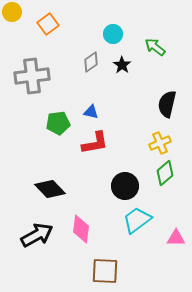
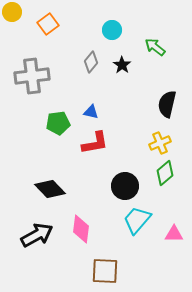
cyan circle: moved 1 px left, 4 px up
gray diamond: rotated 15 degrees counterclockwise
cyan trapezoid: rotated 12 degrees counterclockwise
pink triangle: moved 2 px left, 4 px up
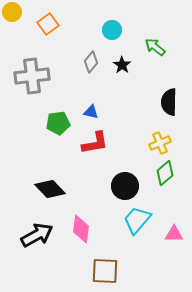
black semicircle: moved 2 px right, 2 px up; rotated 12 degrees counterclockwise
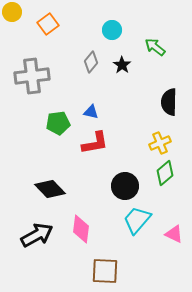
pink triangle: rotated 24 degrees clockwise
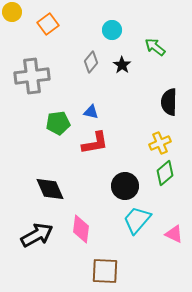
black diamond: rotated 20 degrees clockwise
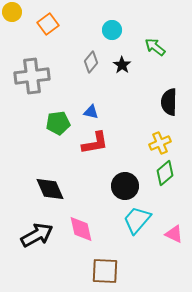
pink diamond: rotated 20 degrees counterclockwise
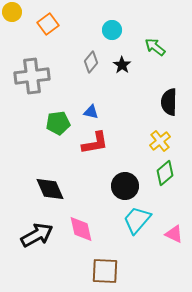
yellow cross: moved 2 px up; rotated 15 degrees counterclockwise
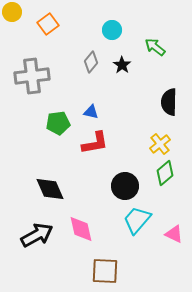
yellow cross: moved 3 px down
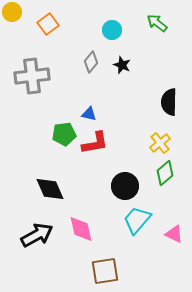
green arrow: moved 2 px right, 24 px up
black star: rotated 12 degrees counterclockwise
blue triangle: moved 2 px left, 2 px down
green pentagon: moved 6 px right, 11 px down
yellow cross: moved 1 px up
brown square: rotated 12 degrees counterclockwise
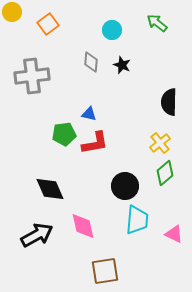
gray diamond: rotated 35 degrees counterclockwise
cyan trapezoid: rotated 144 degrees clockwise
pink diamond: moved 2 px right, 3 px up
